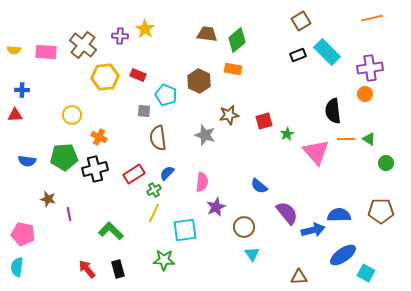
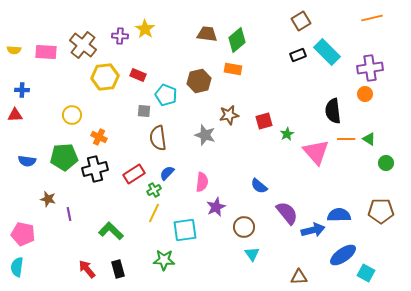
brown hexagon at (199, 81): rotated 20 degrees clockwise
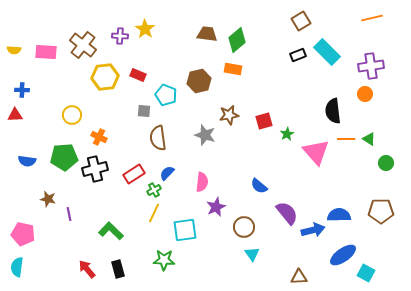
purple cross at (370, 68): moved 1 px right, 2 px up
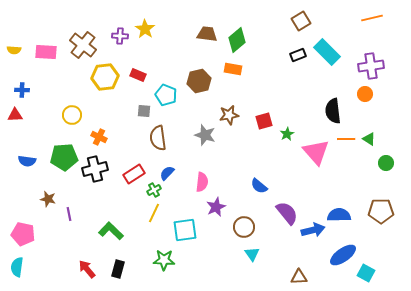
black rectangle at (118, 269): rotated 30 degrees clockwise
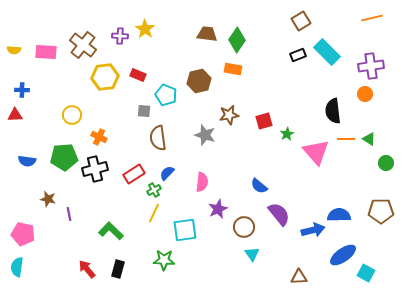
green diamond at (237, 40): rotated 15 degrees counterclockwise
purple star at (216, 207): moved 2 px right, 2 px down
purple semicircle at (287, 213): moved 8 px left, 1 px down
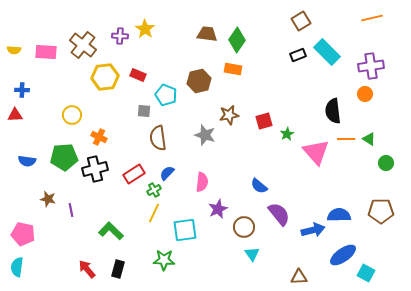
purple line at (69, 214): moved 2 px right, 4 px up
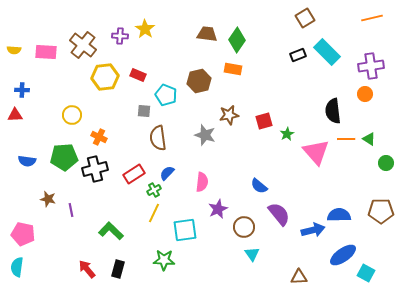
brown square at (301, 21): moved 4 px right, 3 px up
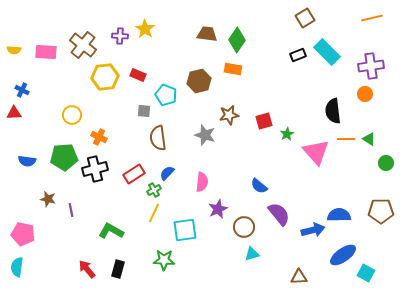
blue cross at (22, 90): rotated 24 degrees clockwise
red triangle at (15, 115): moved 1 px left, 2 px up
green L-shape at (111, 231): rotated 15 degrees counterclockwise
cyan triangle at (252, 254): rotated 49 degrees clockwise
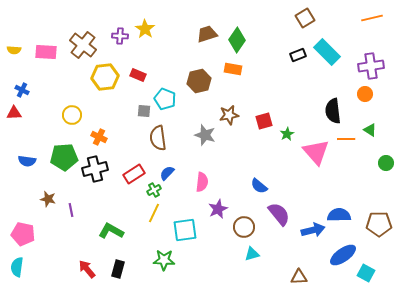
brown trapezoid at (207, 34): rotated 25 degrees counterclockwise
cyan pentagon at (166, 95): moved 1 px left, 4 px down
green triangle at (369, 139): moved 1 px right, 9 px up
brown pentagon at (381, 211): moved 2 px left, 13 px down
